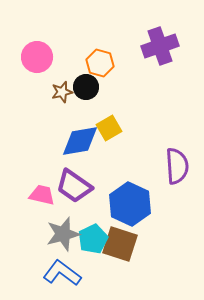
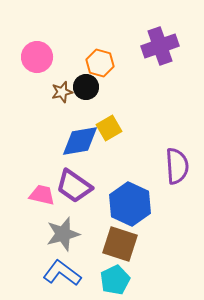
cyan pentagon: moved 22 px right, 41 px down
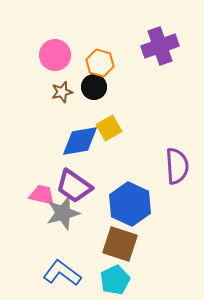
pink circle: moved 18 px right, 2 px up
black circle: moved 8 px right
gray star: moved 21 px up
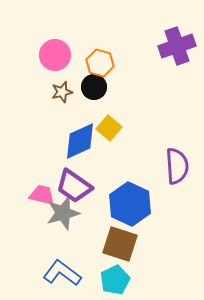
purple cross: moved 17 px right
yellow square: rotated 20 degrees counterclockwise
blue diamond: rotated 15 degrees counterclockwise
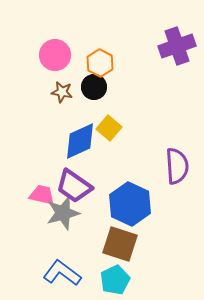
orange hexagon: rotated 12 degrees clockwise
brown star: rotated 25 degrees clockwise
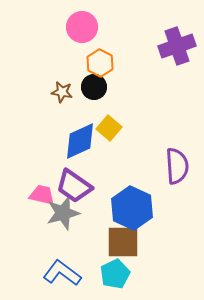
pink circle: moved 27 px right, 28 px up
blue hexagon: moved 2 px right, 4 px down
brown square: moved 3 px right, 2 px up; rotated 18 degrees counterclockwise
cyan pentagon: moved 6 px up
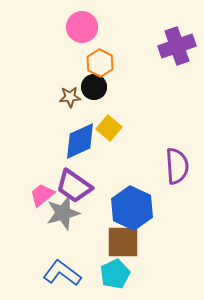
brown star: moved 8 px right, 5 px down; rotated 15 degrees counterclockwise
pink trapezoid: rotated 52 degrees counterclockwise
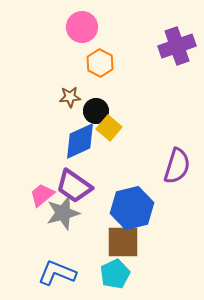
black circle: moved 2 px right, 24 px down
purple semicircle: rotated 21 degrees clockwise
blue hexagon: rotated 21 degrees clockwise
blue L-shape: moved 5 px left; rotated 15 degrees counterclockwise
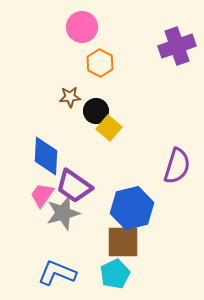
blue diamond: moved 34 px left, 15 px down; rotated 63 degrees counterclockwise
pink trapezoid: rotated 16 degrees counterclockwise
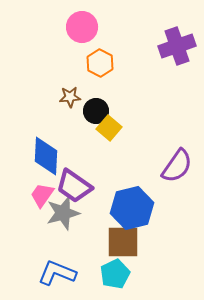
purple semicircle: rotated 18 degrees clockwise
